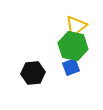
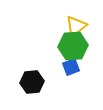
green hexagon: rotated 16 degrees counterclockwise
black hexagon: moved 1 px left, 9 px down
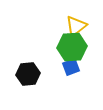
green hexagon: moved 1 px left, 1 px down
black hexagon: moved 4 px left, 8 px up
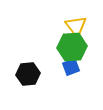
yellow triangle: rotated 30 degrees counterclockwise
